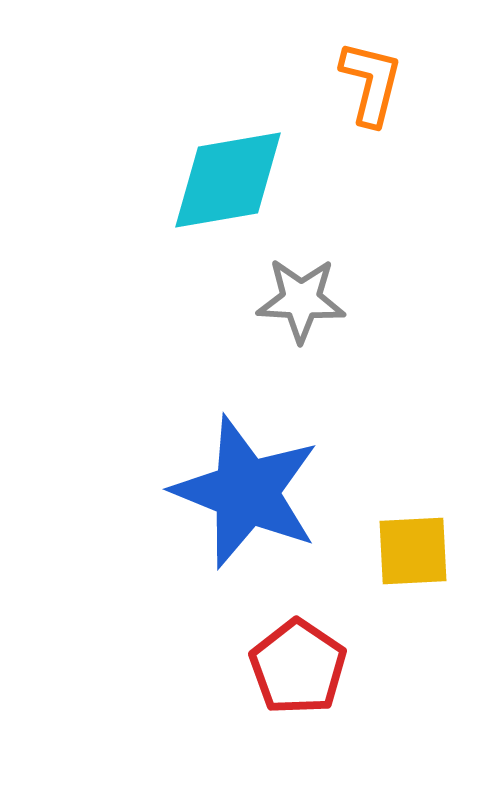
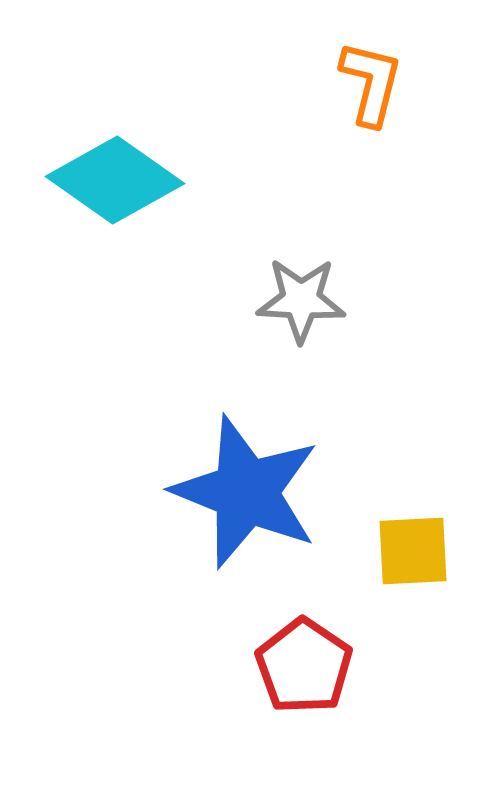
cyan diamond: moved 113 px left; rotated 45 degrees clockwise
red pentagon: moved 6 px right, 1 px up
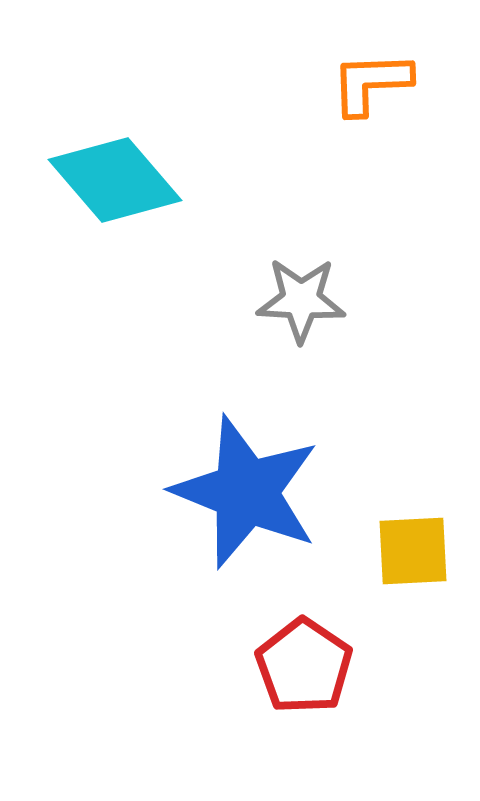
orange L-shape: rotated 106 degrees counterclockwise
cyan diamond: rotated 14 degrees clockwise
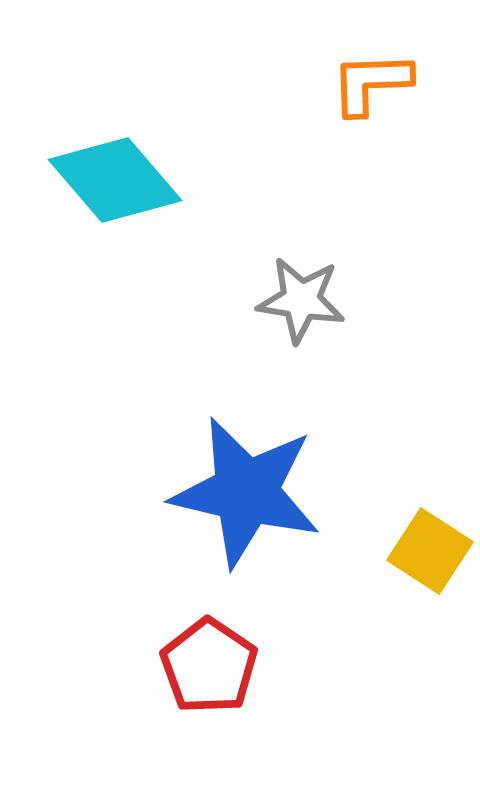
gray star: rotated 6 degrees clockwise
blue star: rotated 9 degrees counterclockwise
yellow square: moved 17 px right; rotated 36 degrees clockwise
red pentagon: moved 95 px left
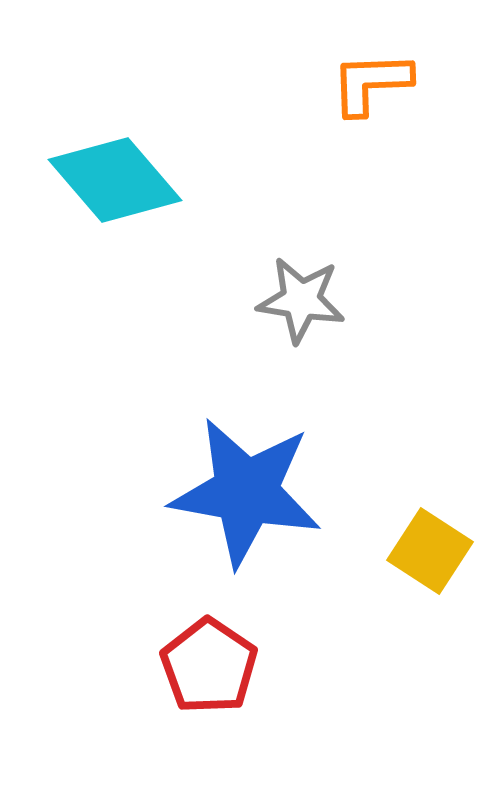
blue star: rotated 3 degrees counterclockwise
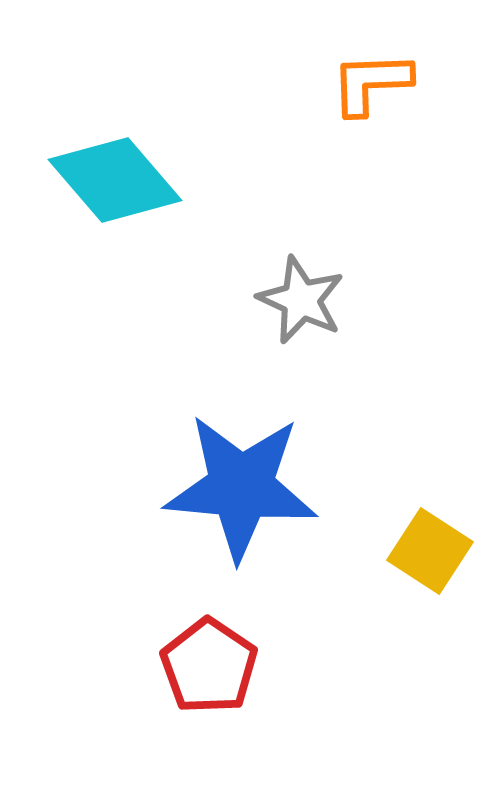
gray star: rotated 16 degrees clockwise
blue star: moved 5 px left, 5 px up; rotated 5 degrees counterclockwise
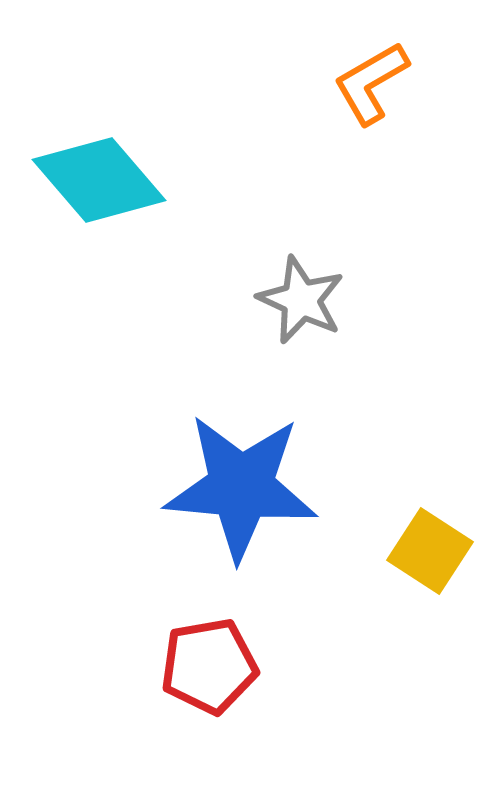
orange L-shape: rotated 28 degrees counterclockwise
cyan diamond: moved 16 px left
red pentagon: rotated 28 degrees clockwise
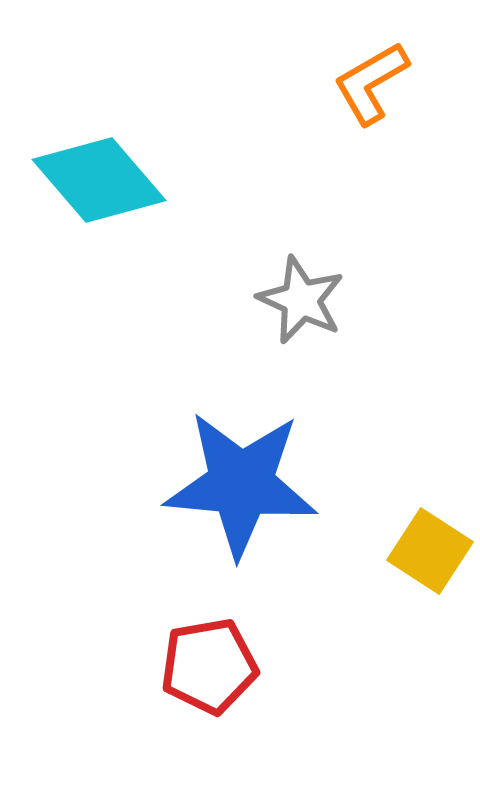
blue star: moved 3 px up
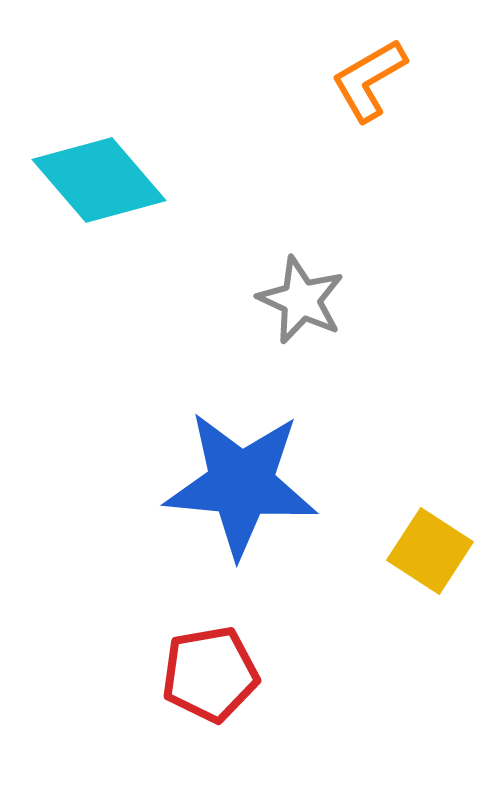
orange L-shape: moved 2 px left, 3 px up
red pentagon: moved 1 px right, 8 px down
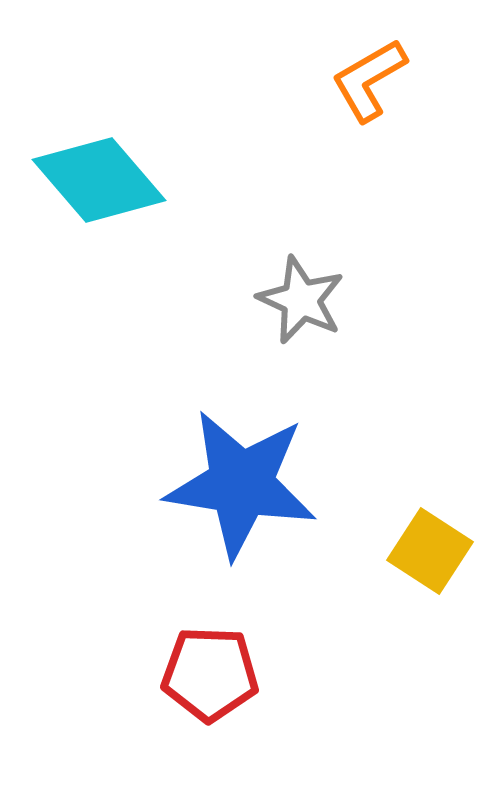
blue star: rotated 4 degrees clockwise
red pentagon: rotated 12 degrees clockwise
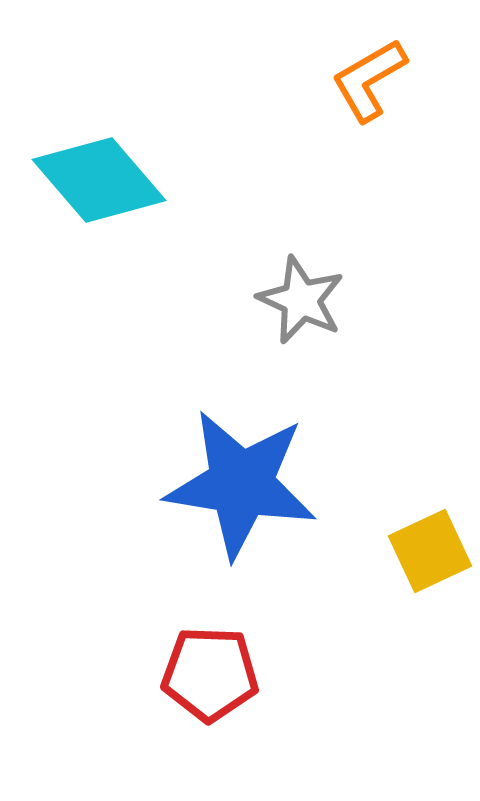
yellow square: rotated 32 degrees clockwise
